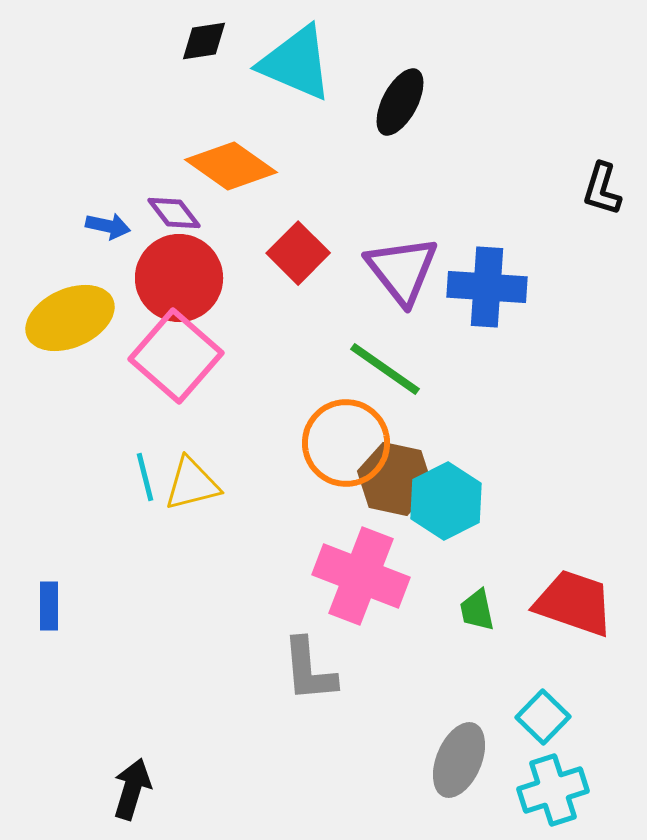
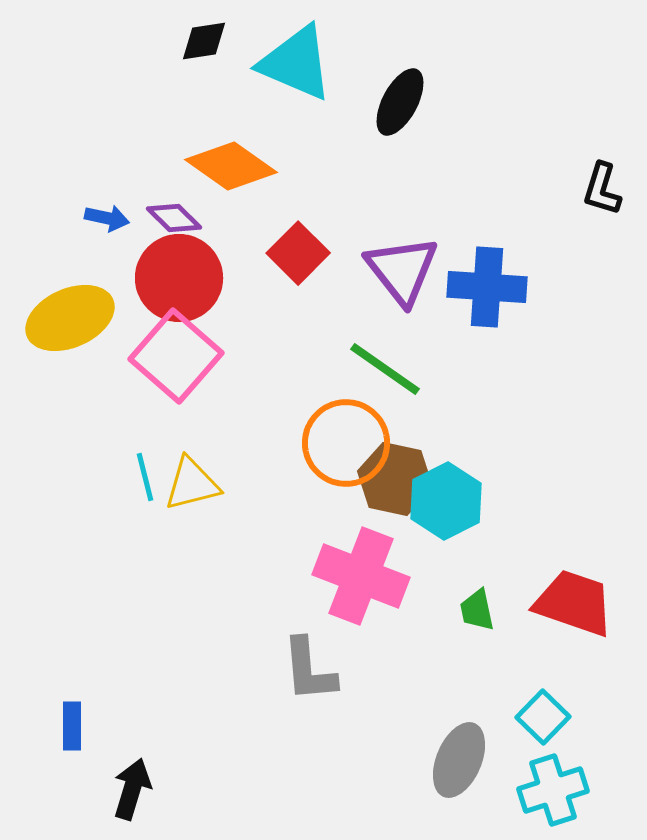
purple diamond: moved 5 px down; rotated 8 degrees counterclockwise
blue arrow: moved 1 px left, 8 px up
blue rectangle: moved 23 px right, 120 px down
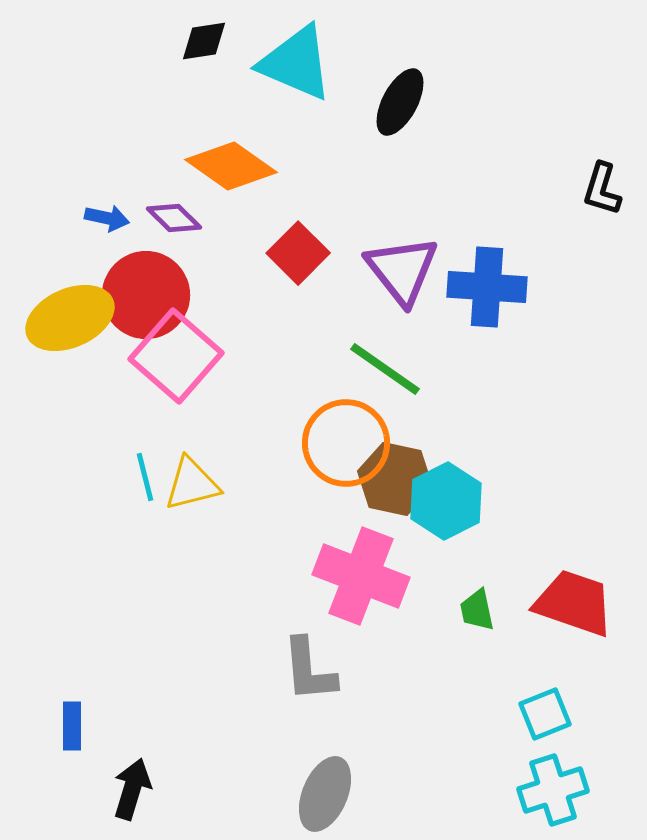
red circle: moved 33 px left, 17 px down
cyan square: moved 2 px right, 3 px up; rotated 24 degrees clockwise
gray ellipse: moved 134 px left, 34 px down
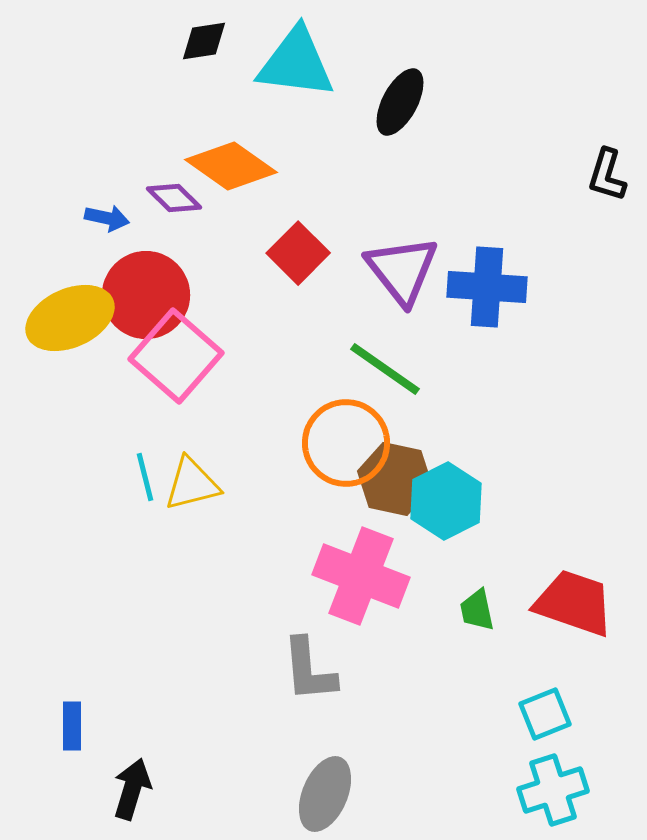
cyan triangle: rotated 16 degrees counterclockwise
black L-shape: moved 5 px right, 14 px up
purple diamond: moved 20 px up
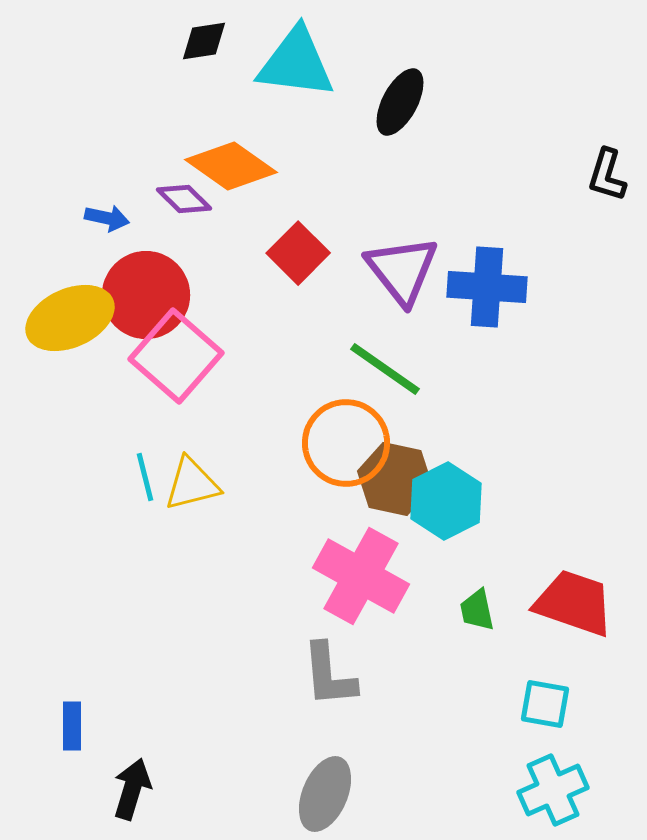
purple diamond: moved 10 px right, 1 px down
pink cross: rotated 8 degrees clockwise
gray L-shape: moved 20 px right, 5 px down
cyan square: moved 10 px up; rotated 32 degrees clockwise
cyan cross: rotated 6 degrees counterclockwise
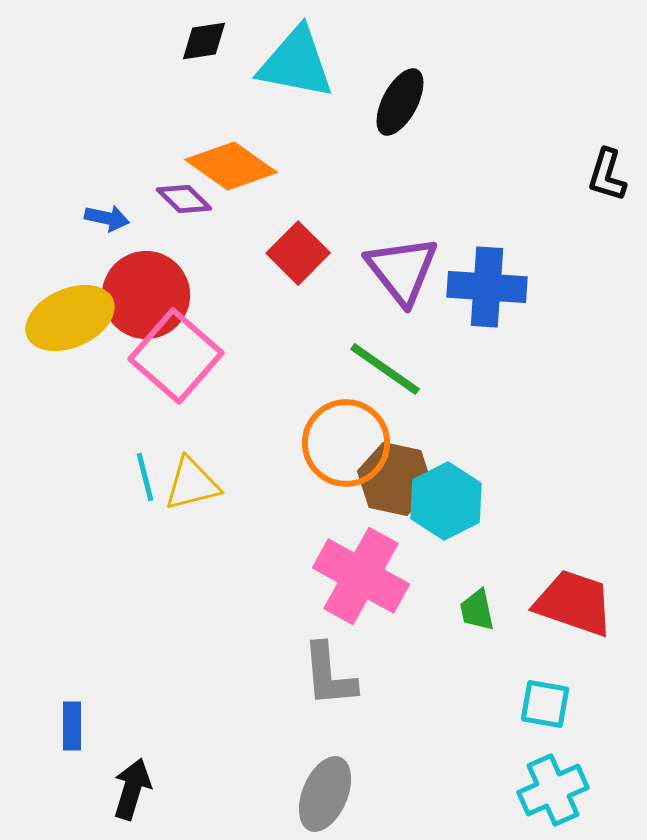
cyan triangle: rotated 4 degrees clockwise
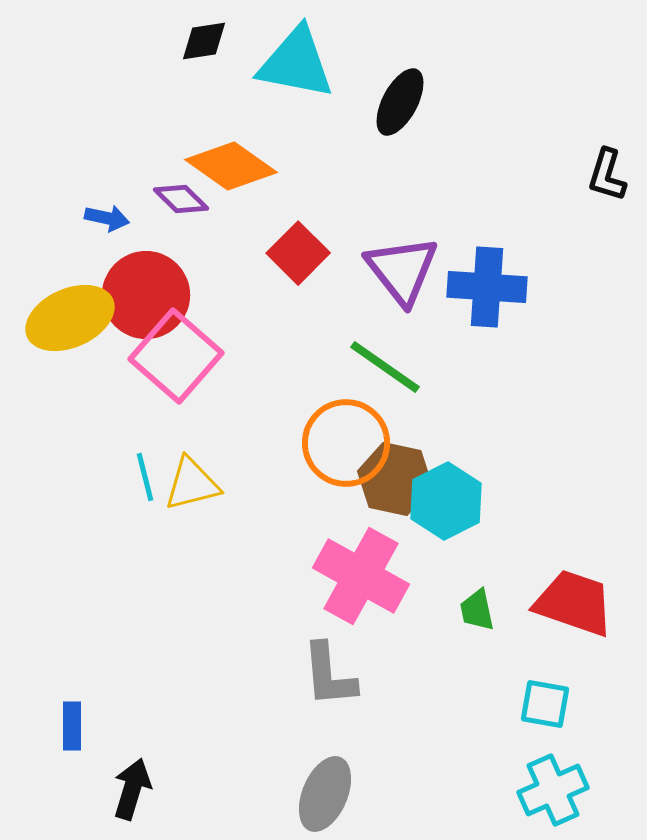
purple diamond: moved 3 px left
green line: moved 2 px up
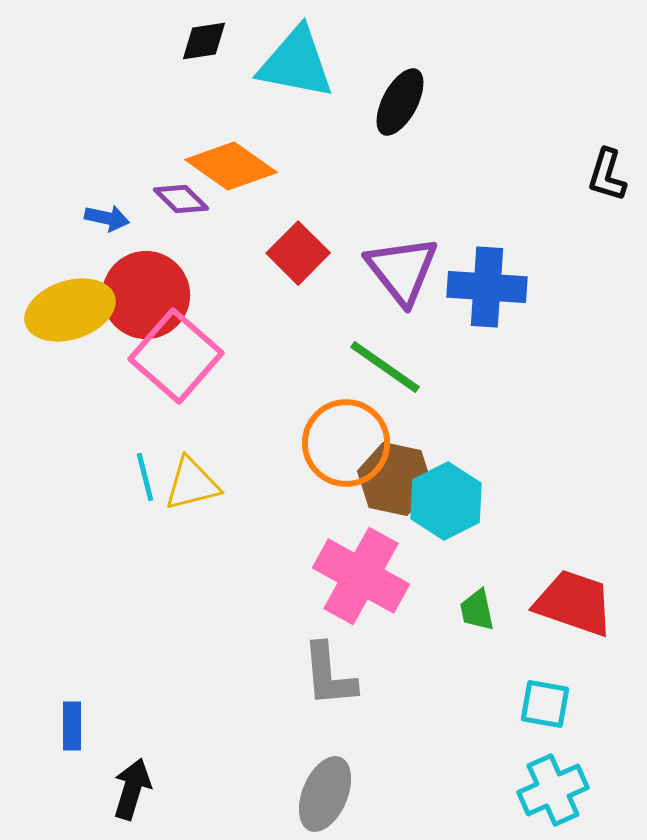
yellow ellipse: moved 8 px up; rotated 6 degrees clockwise
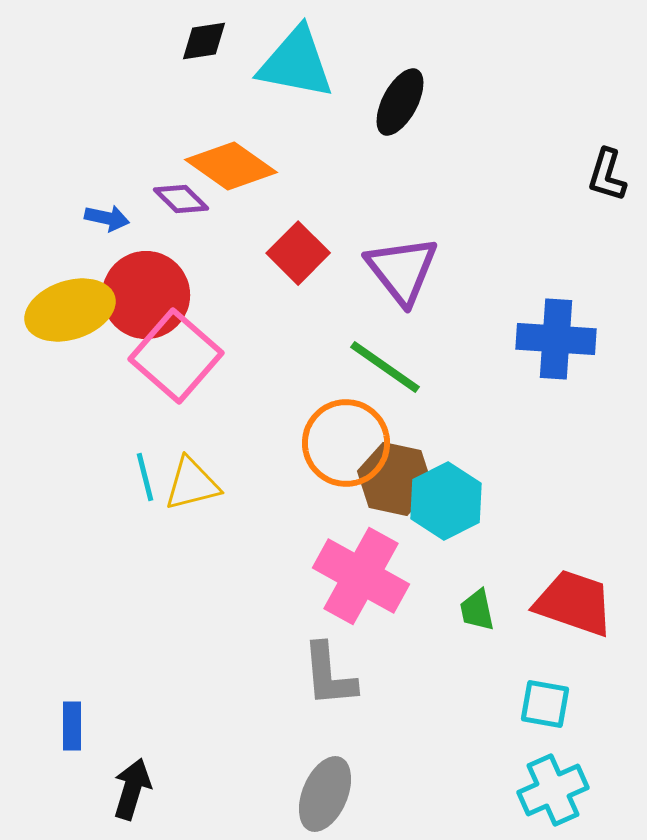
blue cross: moved 69 px right, 52 px down
